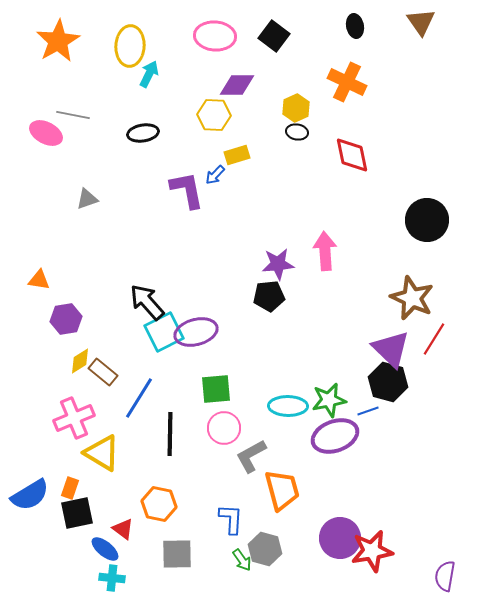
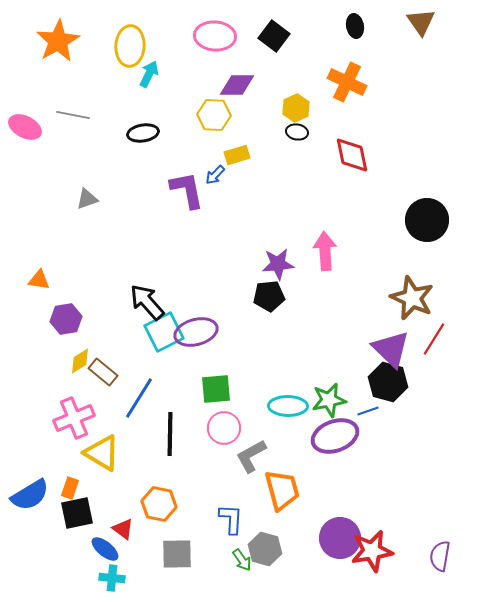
pink ellipse at (46, 133): moved 21 px left, 6 px up
purple semicircle at (445, 576): moved 5 px left, 20 px up
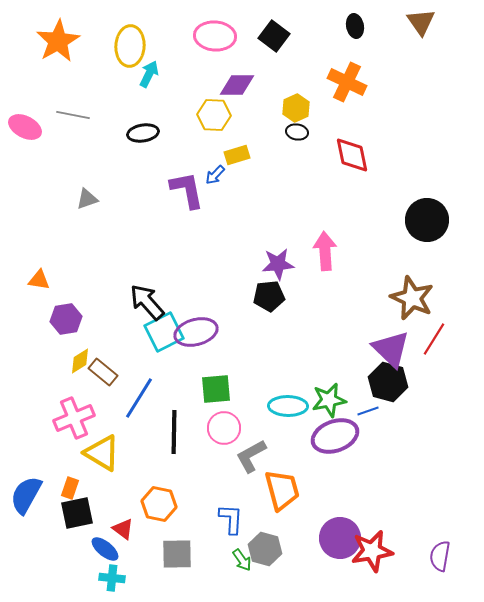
black line at (170, 434): moved 4 px right, 2 px up
blue semicircle at (30, 495): moved 4 px left; rotated 150 degrees clockwise
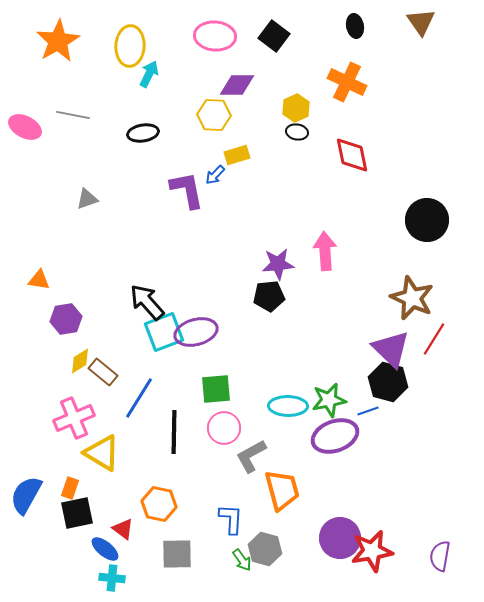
cyan square at (164, 332): rotated 6 degrees clockwise
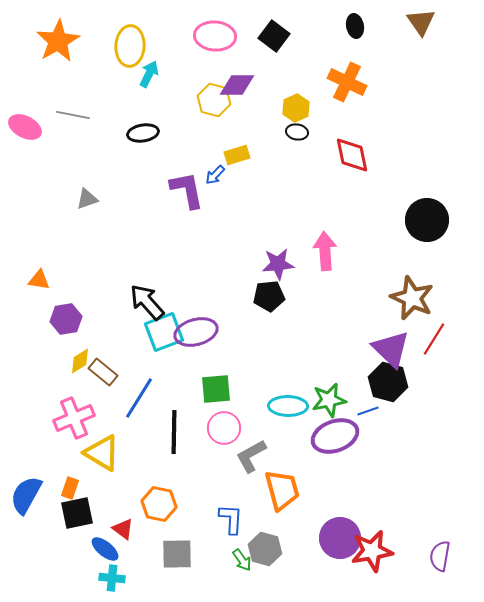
yellow hexagon at (214, 115): moved 15 px up; rotated 12 degrees clockwise
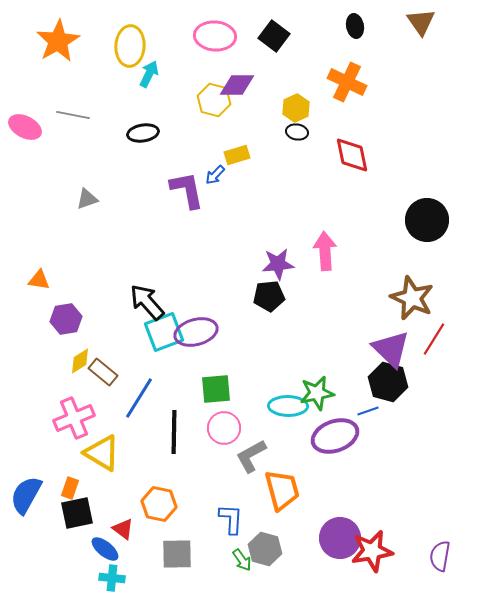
green star at (329, 400): moved 12 px left, 7 px up
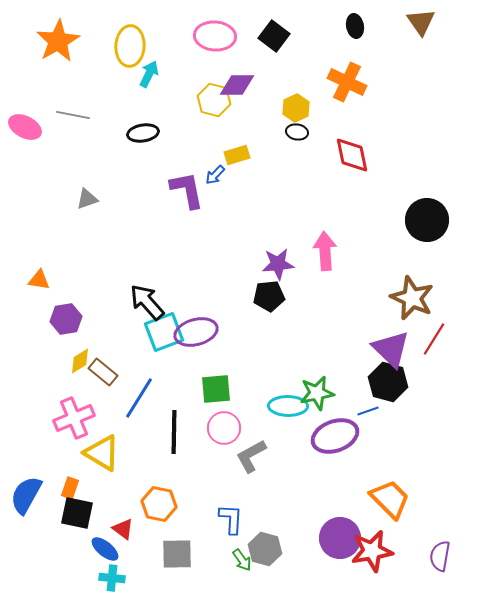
orange trapezoid at (282, 490): moved 108 px right, 9 px down; rotated 30 degrees counterclockwise
black square at (77, 513): rotated 24 degrees clockwise
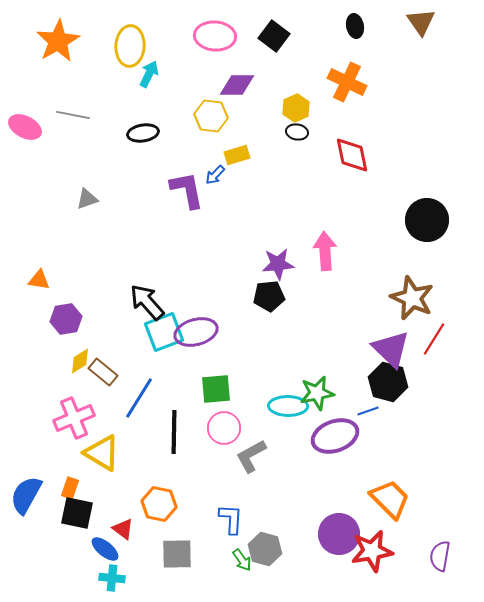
yellow hexagon at (214, 100): moved 3 px left, 16 px down; rotated 8 degrees counterclockwise
purple circle at (340, 538): moved 1 px left, 4 px up
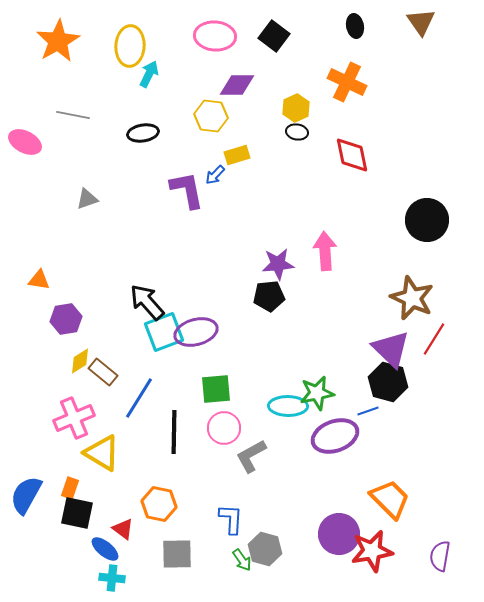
pink ellipse at (25, 127): moved 15 px down
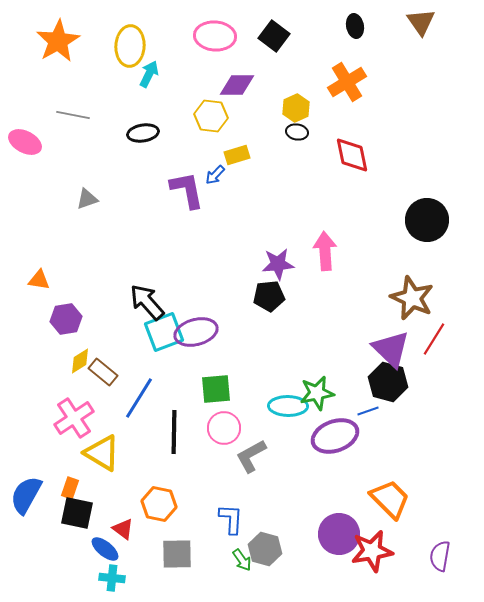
orange cross at (347, 82): rotated 33 degrees clockwise
pink cross at (74, 418): rotated 12 degrees counterclockwise
